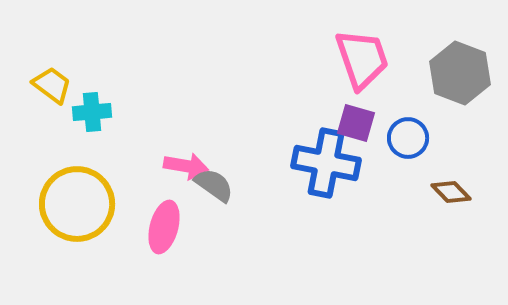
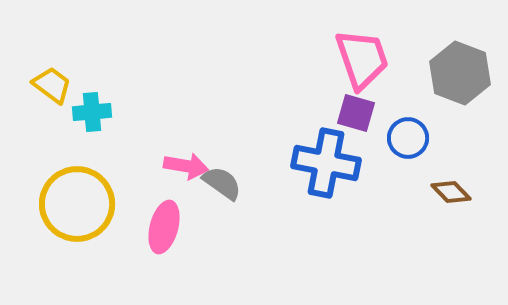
purple square: moved 10 px up
gray semicircle: moved 8 px right, 2 px up
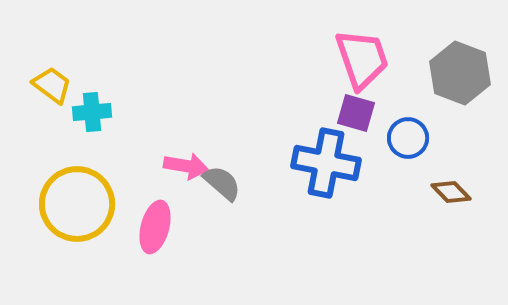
gray semicircle: rotated 6 degrees clockwise
pink ellipse: moved 9 px left
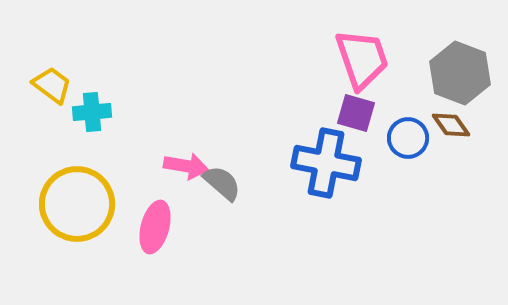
brown diamond: moved 67 px up; rotated 9 degrees clockwise
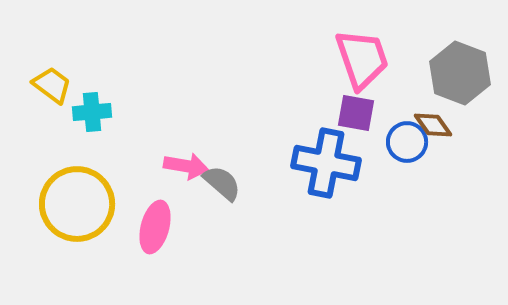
purple square: rotated 6 degrees counterclockwise
brown diamond: moved 18 px left
blue circle: moved 1 px left, 4 px down
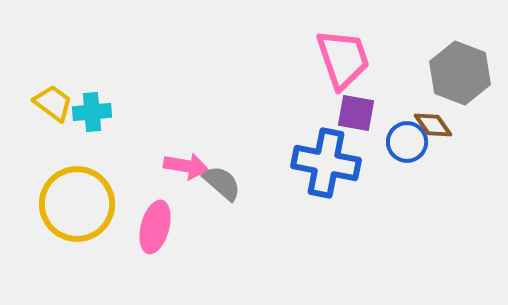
pink trapezoid: moved 19 px left
yellow trapezoid: moved 1 px right, 18 px down
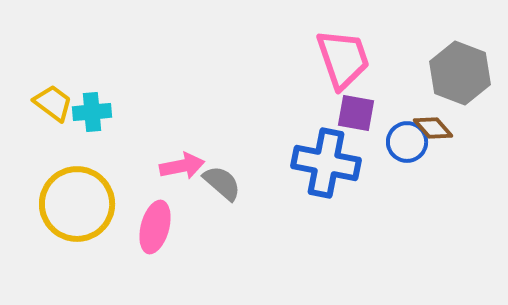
brown diamond: moved 3 px down; rotated 6 degrees counterclockwise
pink arrow: moved 4 px left; rotated 21 degrees counterclockwise
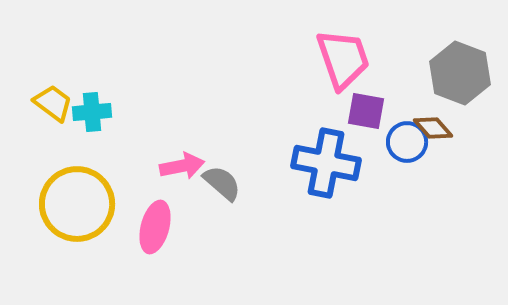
purple square: moved 10 px right, 2 px up
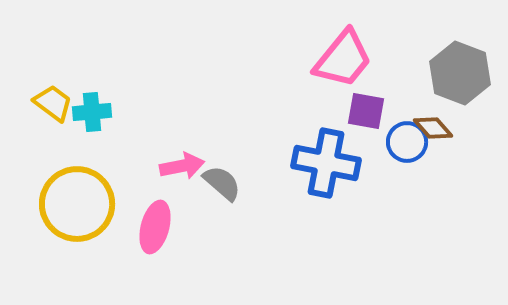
pink trapezoid: rotated 58 degrees clockwise
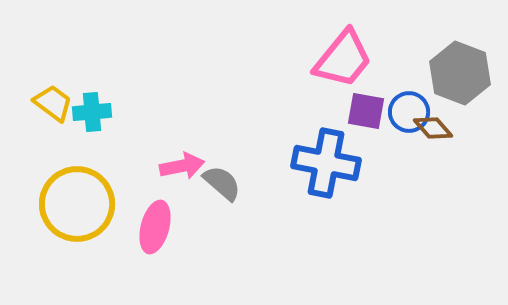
blue circle: moved 2 px right, 30 px up
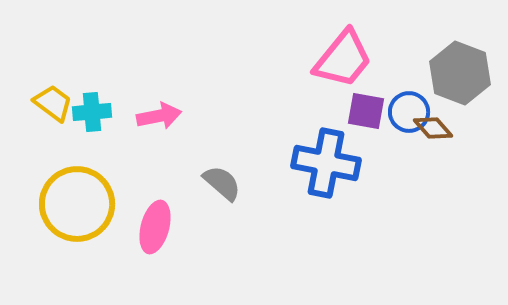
pink arrow: moved 23 px left, 50 px up
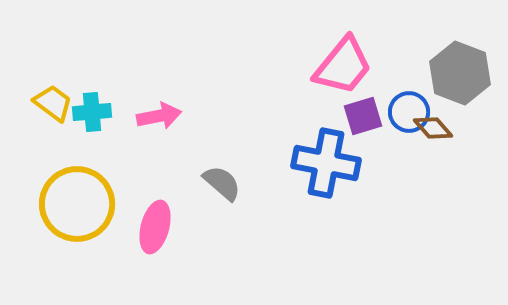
pink trapezoid: moved 7 px down
purple square: moved 3 px left, 5 px down; rotated 27 degrees counterclockwise
